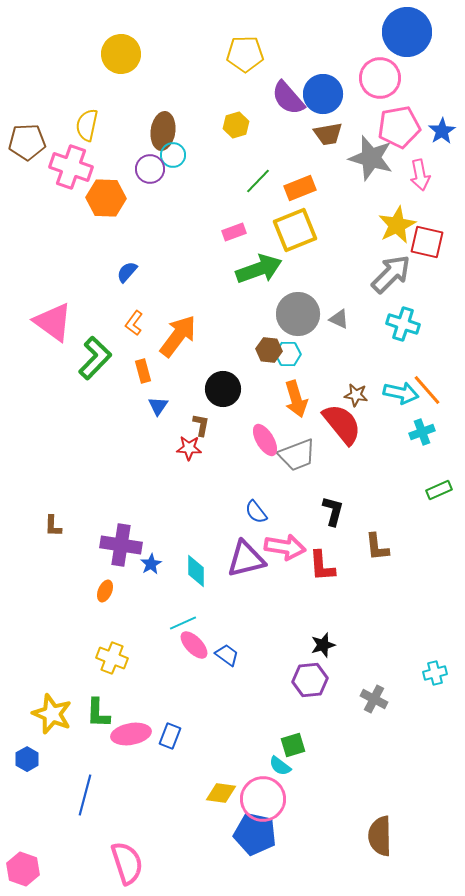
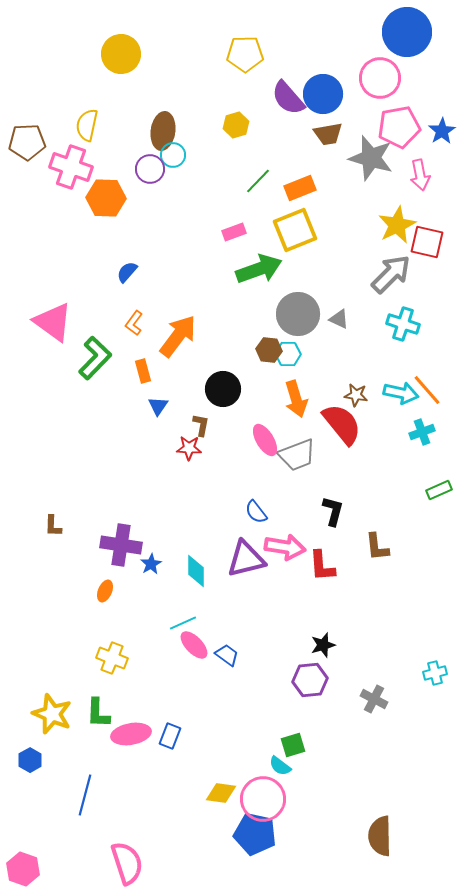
blue hexagon at (27, 759): moved 3 px right, 1 px down
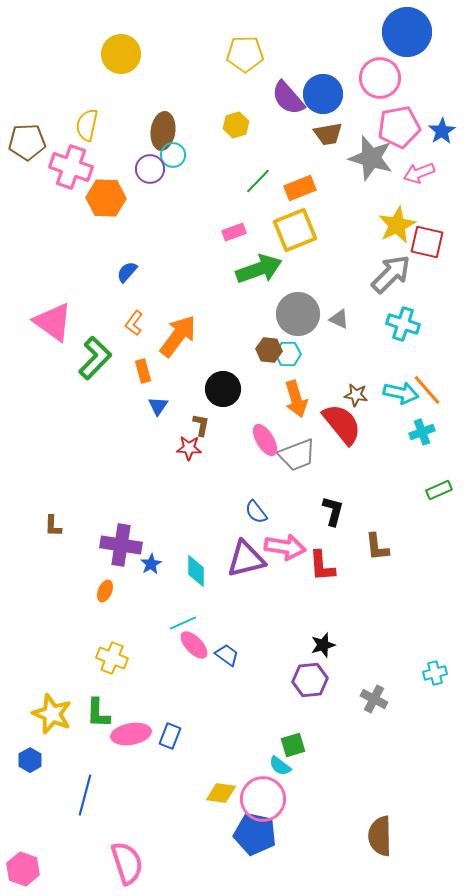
pink arrow at (420, 175): moved 1 px left, 2 px up; rotated 80 degrees clockwise
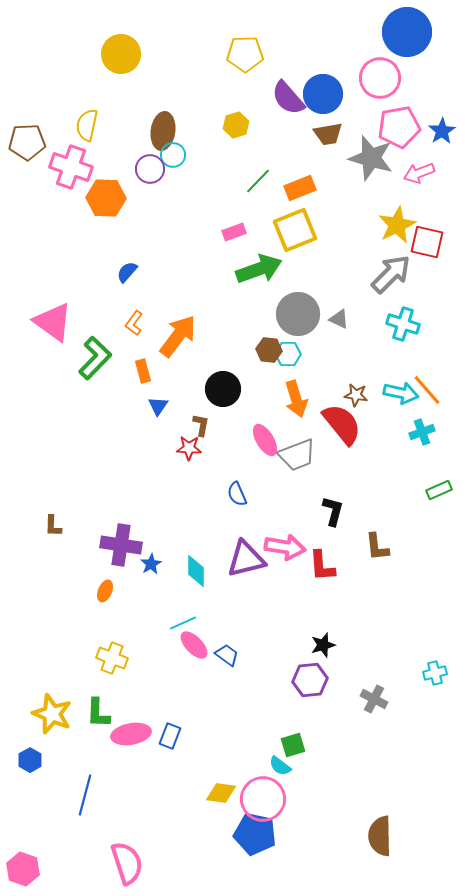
blue semicircle at (256, 512): moved 19 px left, 18 px up; rotated 15 degrees clockwise
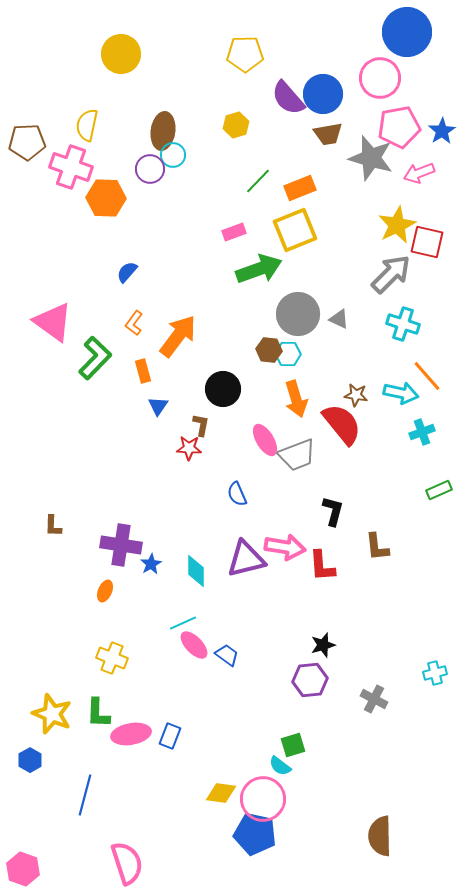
orange line at (427, 390): moved 14 px up
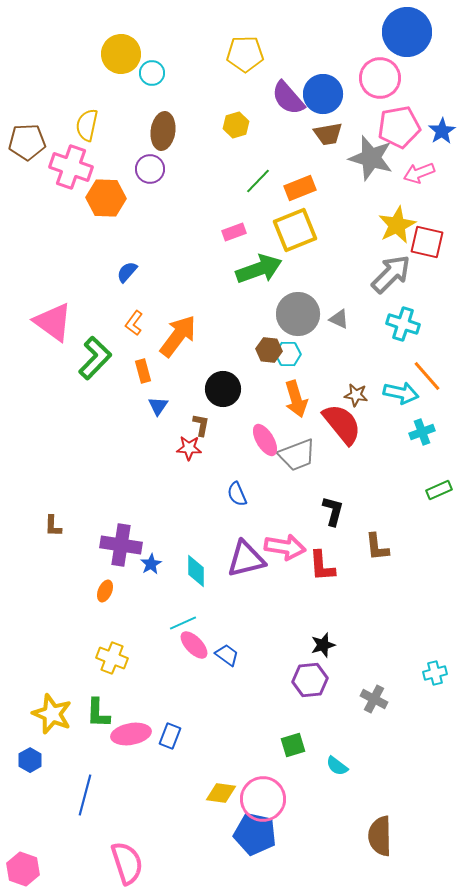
cyan circle at (173, 155): moved 21 px left, 82 px up
cyan semicircle at (280, 766): moved 57 px right
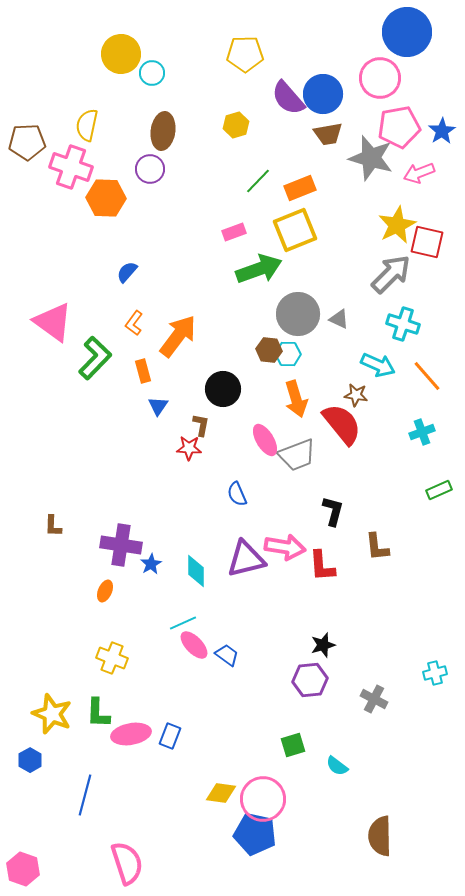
cyan arrow at (401, 393): moved 23 px left, 28 px up; rotated 12 degrees clockwise
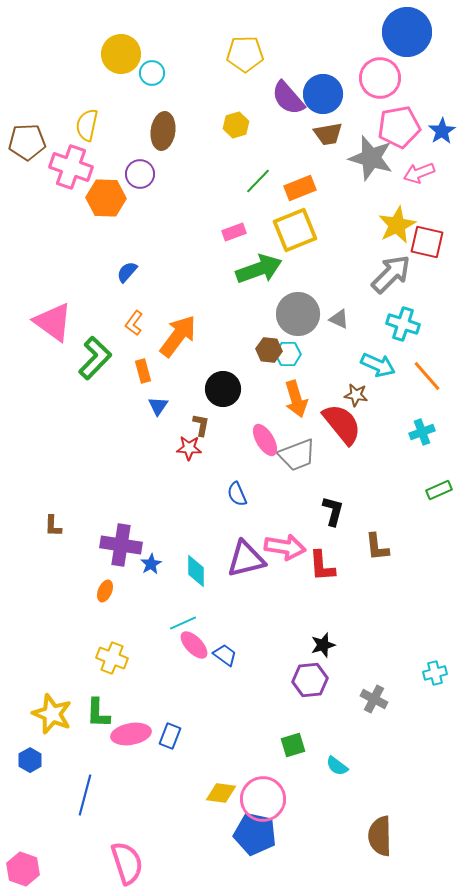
purple circle at (150, 169): moved 10 px left, 5 px down
blue trapezoid at (227, 655): moved 2 px left
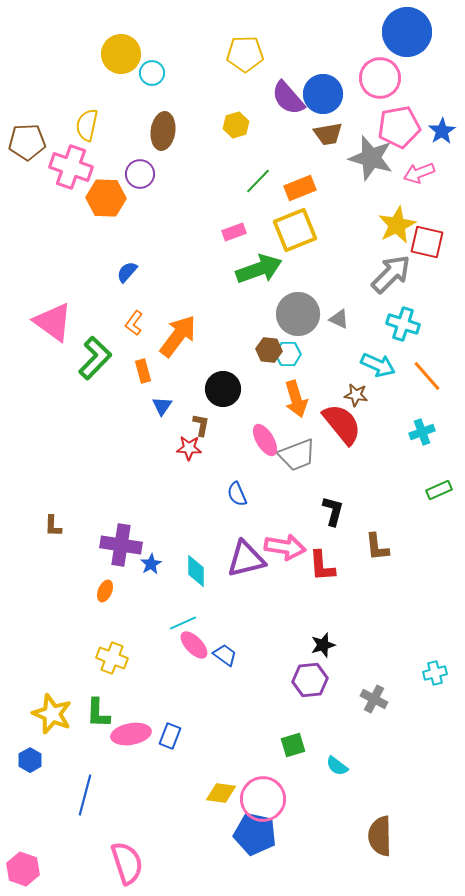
blue triangle at (158, 406): moved 4 px right
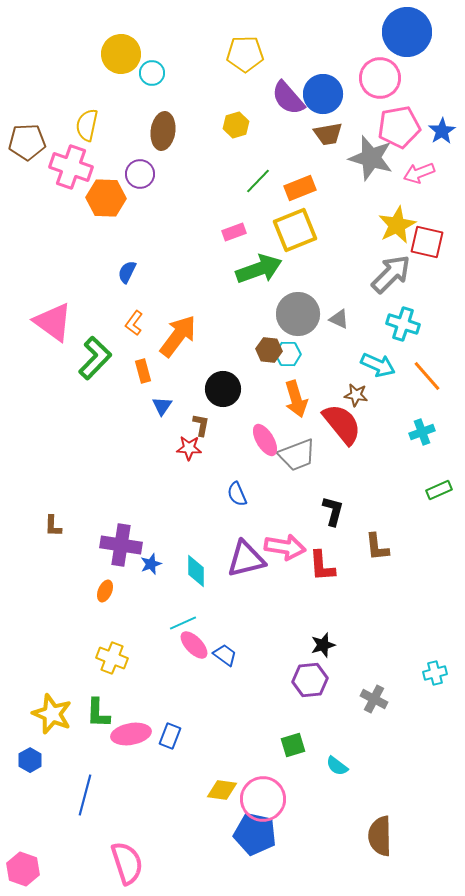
blue semicircle at (127, 272): rotated 15 degrees counterclockwise
blue star at (151, 564): rotated 10 degrees clockwise
yellow diamond at (221, 793): moved 1 px right, 3 px up
